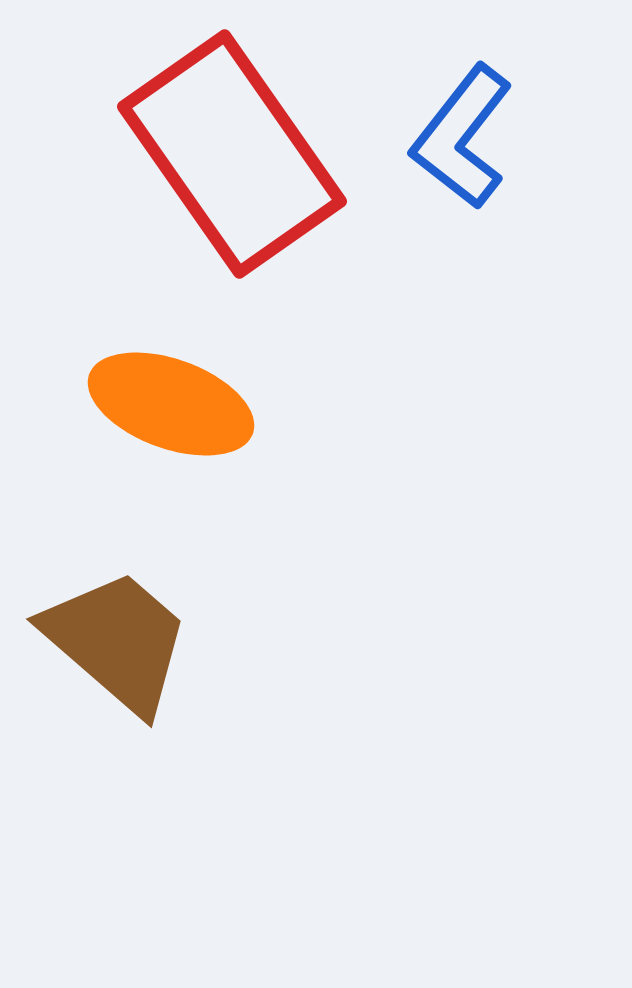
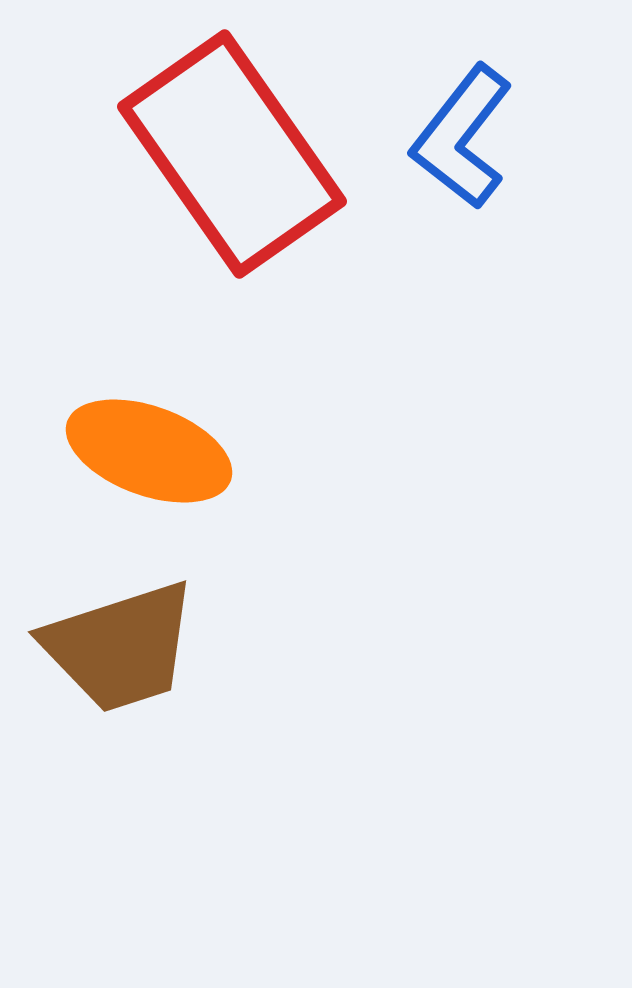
orange ellipse: moved 22 px left, 47 px down
brown trapezoid: moved 3 px right, 6 px down; rotated 121 degrees clockwise
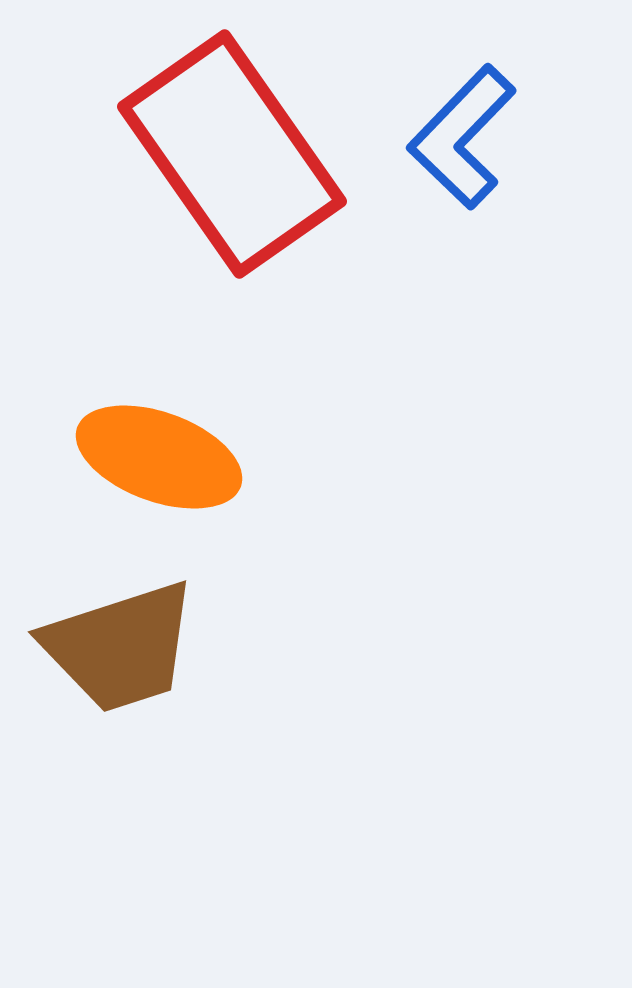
blue L-shape: rotated 6 degrees clockwise
orange ellipse: moved 10 px right, 6 px down
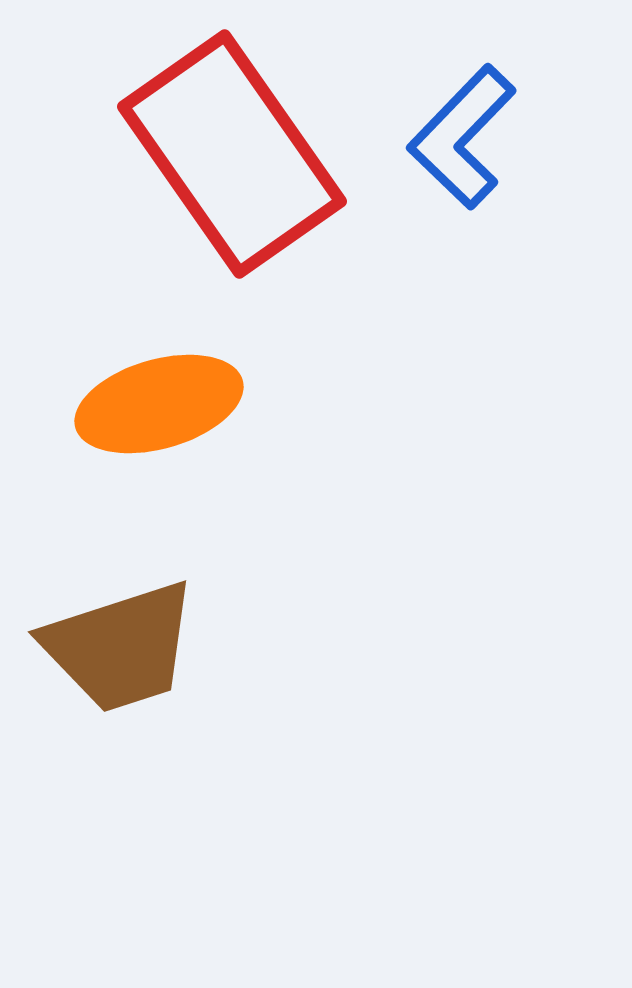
orange ellipse: moved 53 px up; rotated 36 degrees counterclockwise
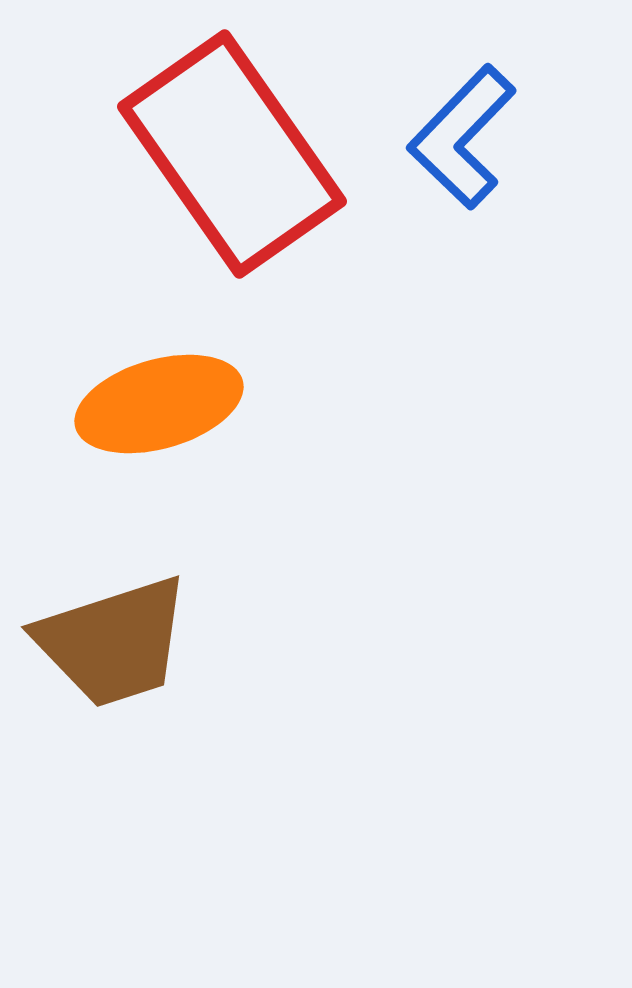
brown trapezoid: moved 7 px left, 5 px up
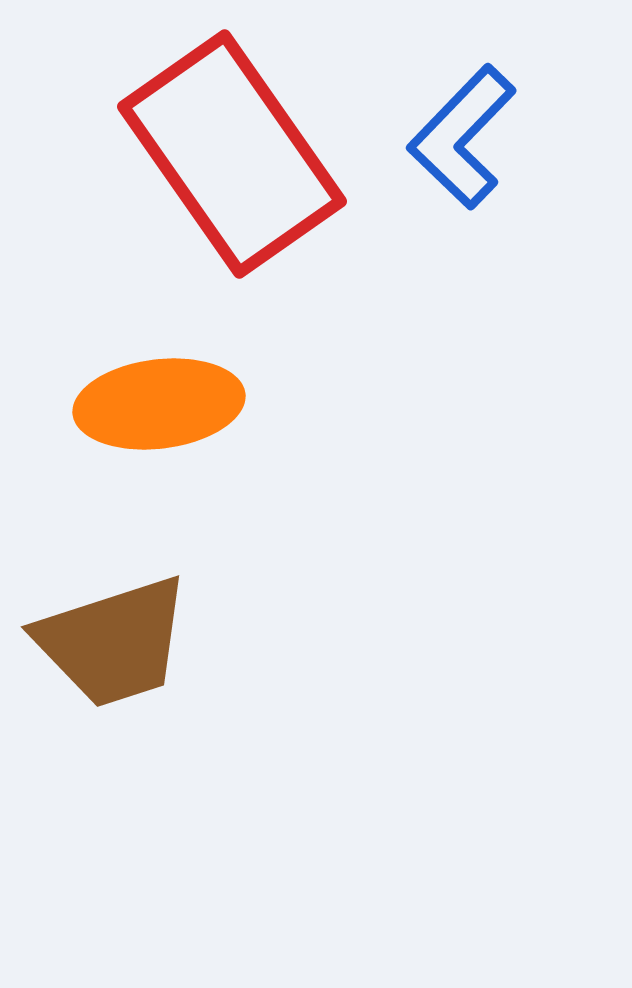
orange ellipse: rotated 9 degrees clockwise
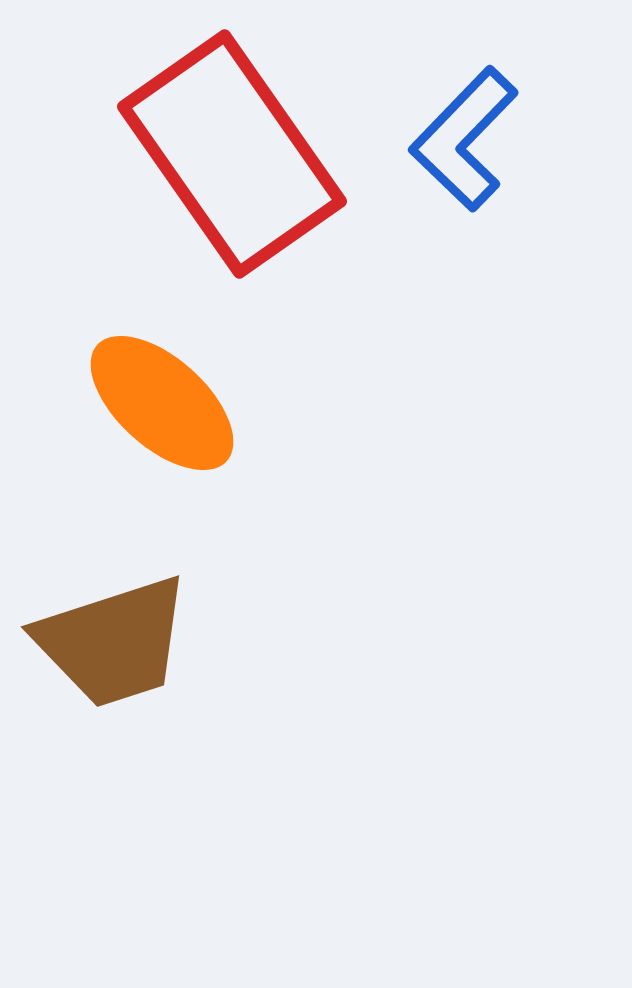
blue L-shape: moved 2 px right, 2 px down
orange ellipse: moved 3 px right, 1 px up; rotated 49 degrees clockwise
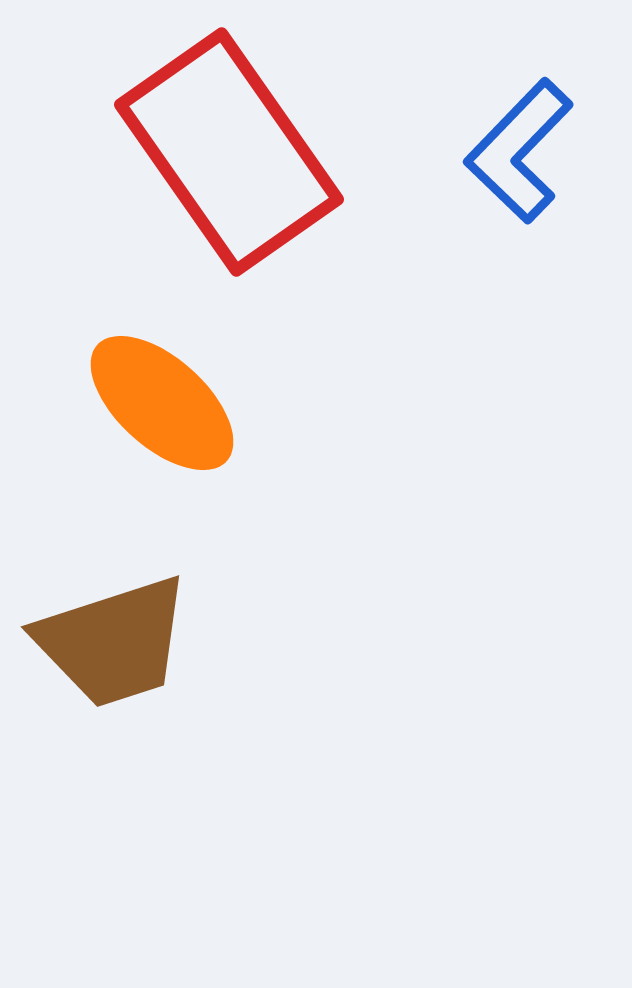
blue L-shape: moved 55 px right, 12 px down
red rectangle: moved 3 px left, 2 px up
